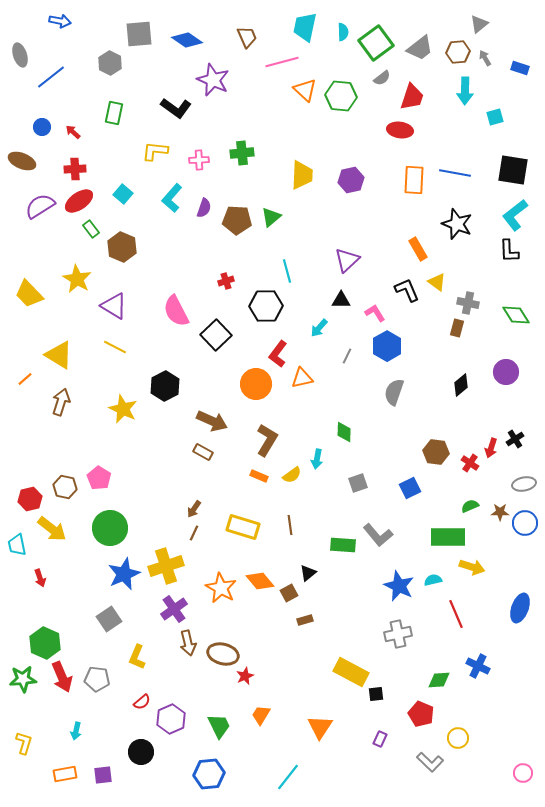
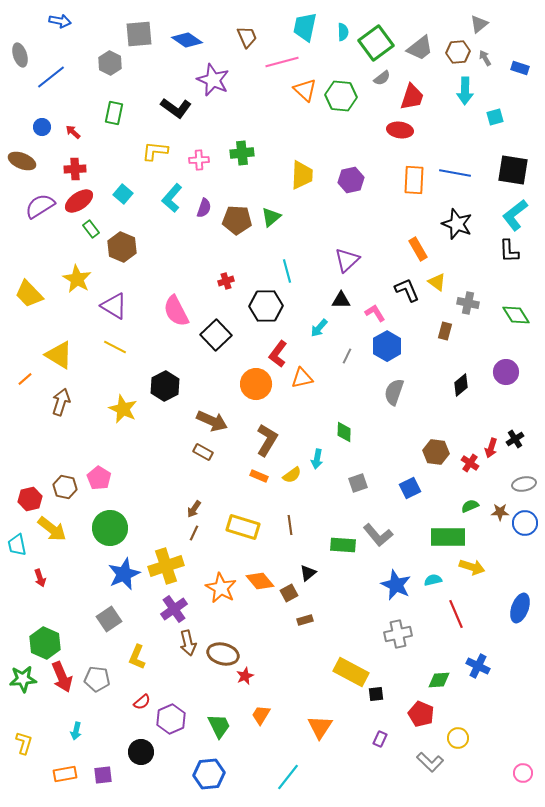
brown rectangle at (457, 328): moved 12 px left, 3 px down
blue star at (399, 586): moved 3 px left, 1 px up
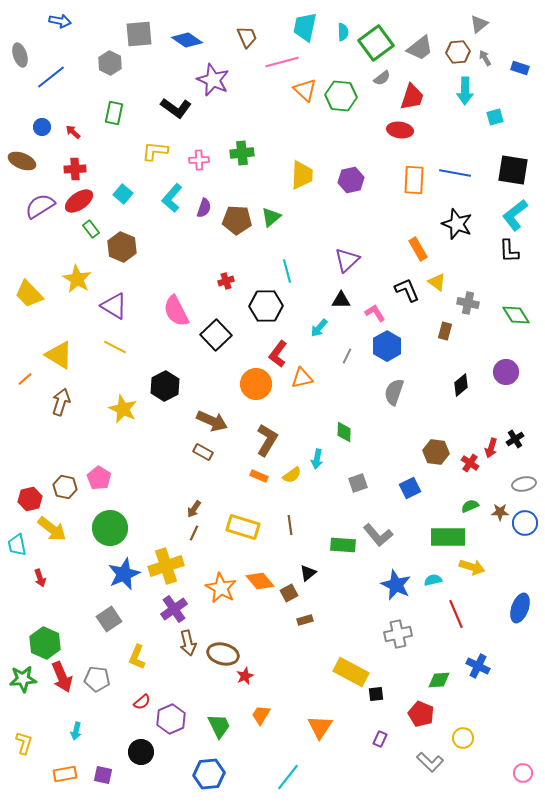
yellow circle at (458, 738): moved 5 px right
purple square at (103, 775): rotated 18 degrees clockwise
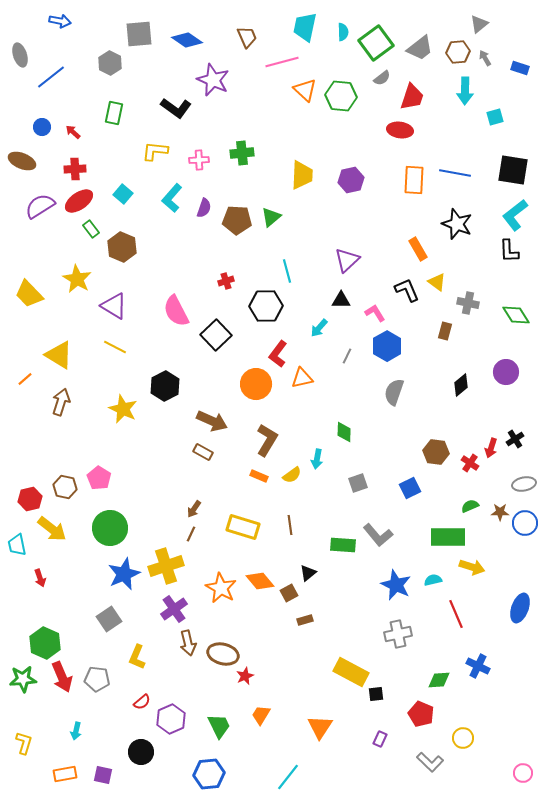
brown line at (194, 533): moved 3 px left, 1 px down
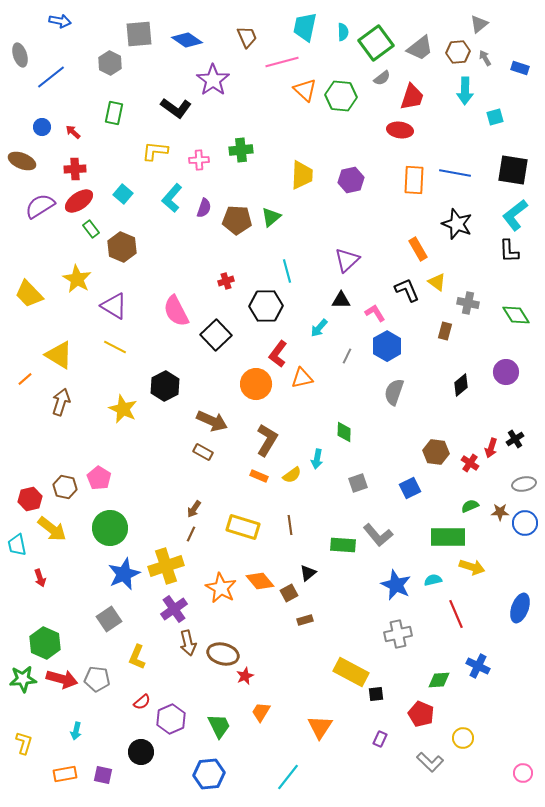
purple star at (213, 80): rotated 12 degrees clockwise
green cross at (242, 153): moved 1 px left, 3 px up
red arrow at (62, 677): moved 2 px down; rotated 52 degrees counterclockwise
orange trapezoid at (261, 715): moved 3 px up
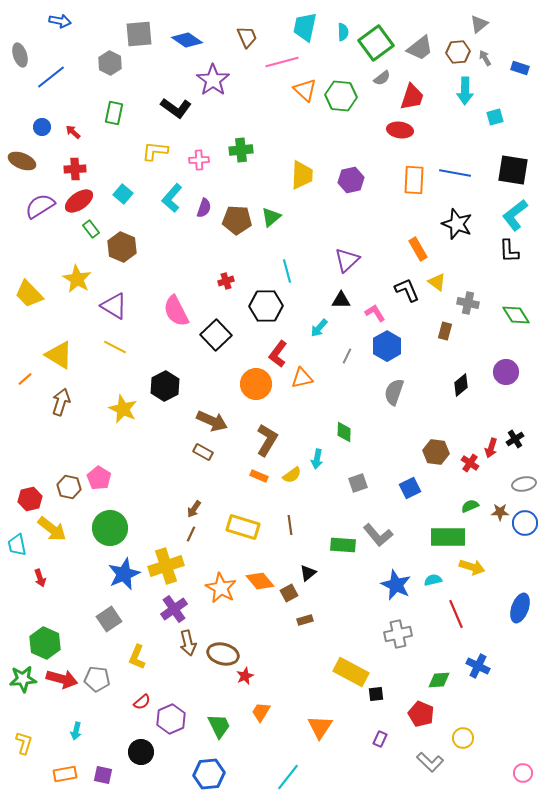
brown hexagon at (65, 487): moved 4 px right
